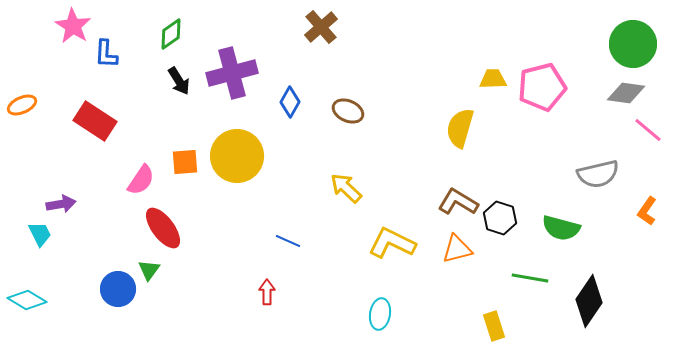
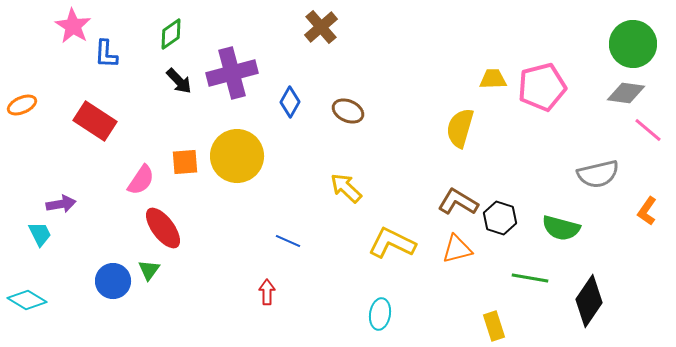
black arrow: rotated 12 degrees counterclockwise
blue circle: moved 5 px left, 8 px up
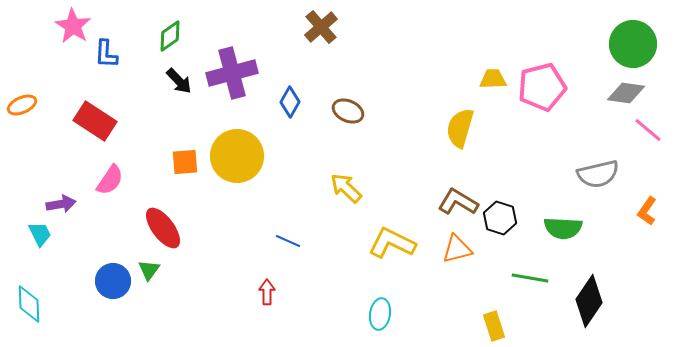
green diamond: moved 1 px left, 2 px down
pink semicircle: moved 31 px left
green semicircle: moved 2 px right; rotated 12 degrees counterclockwise
cyan diamond: moved 2 px right, 4 px down; rotated 57 degrees clockwise
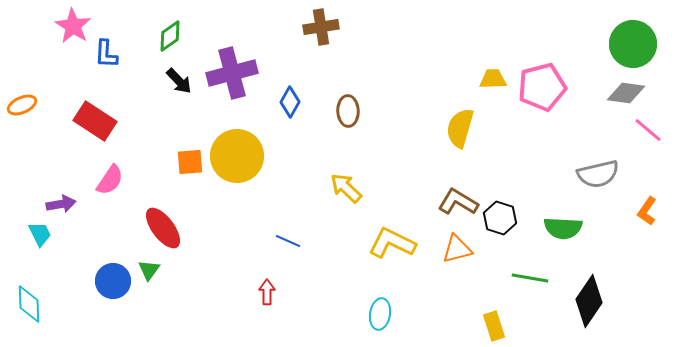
brown cross: rotated 32 degrees clockwise
brown ellipse: rotated 64 degrees clockwise
orange square: moved 5 px right
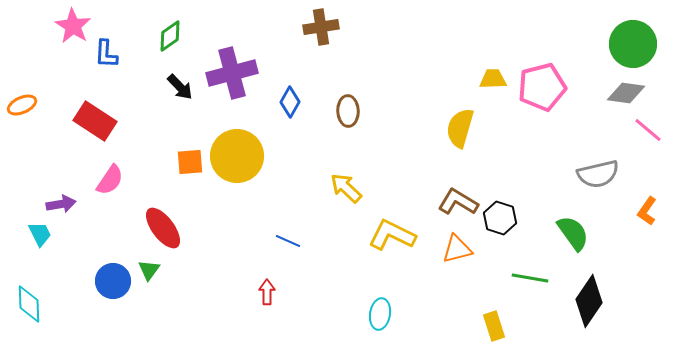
black arrow: moved 1 px right, 6 px down
green semicircle: moved 10 px right, 5 px down; rotated 129 degrees counterclockwise
yellow L-shape: moved 8 px up
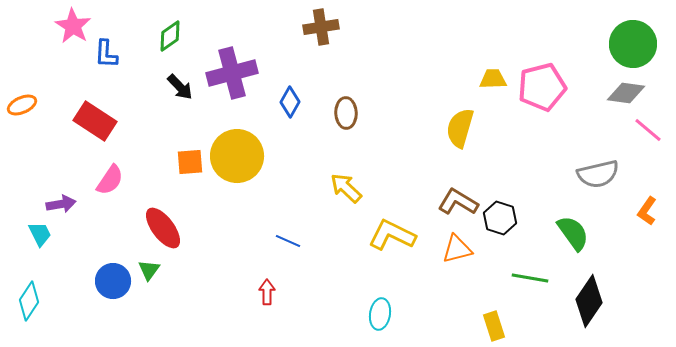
brown ellipse: moved 2 px left, 2 px down
cyan diamond: moved 3 px up; rotated 36 degrees clockwise
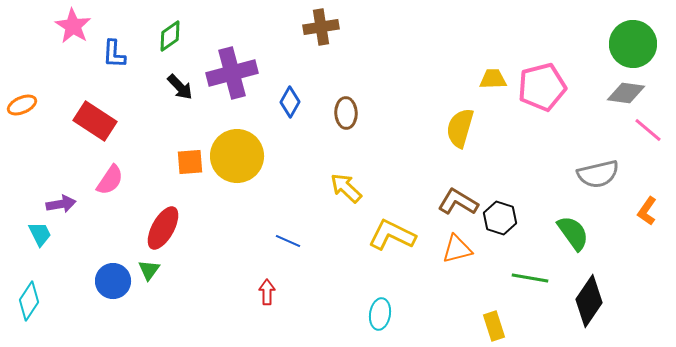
blue L-shape: moved 8 px right
red ellipse: rotated 66 degrees clockwise
